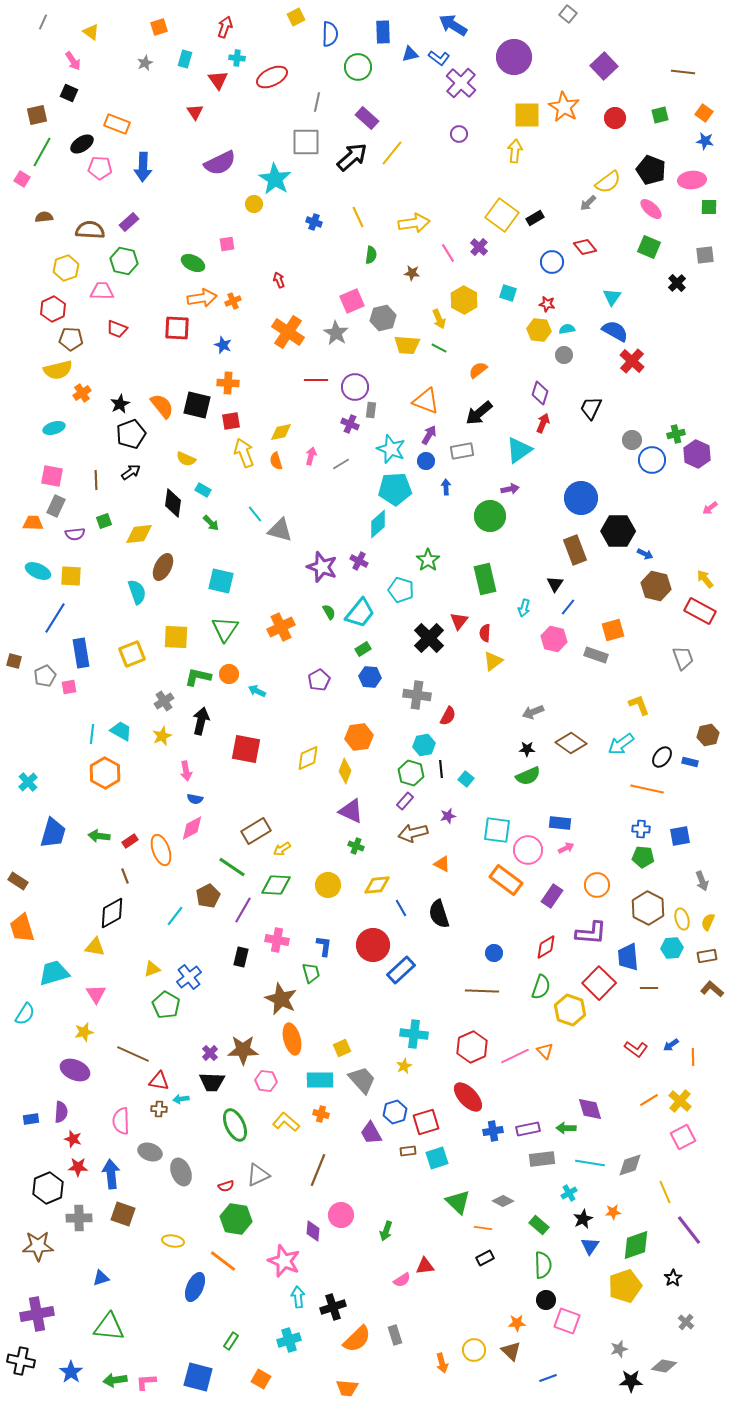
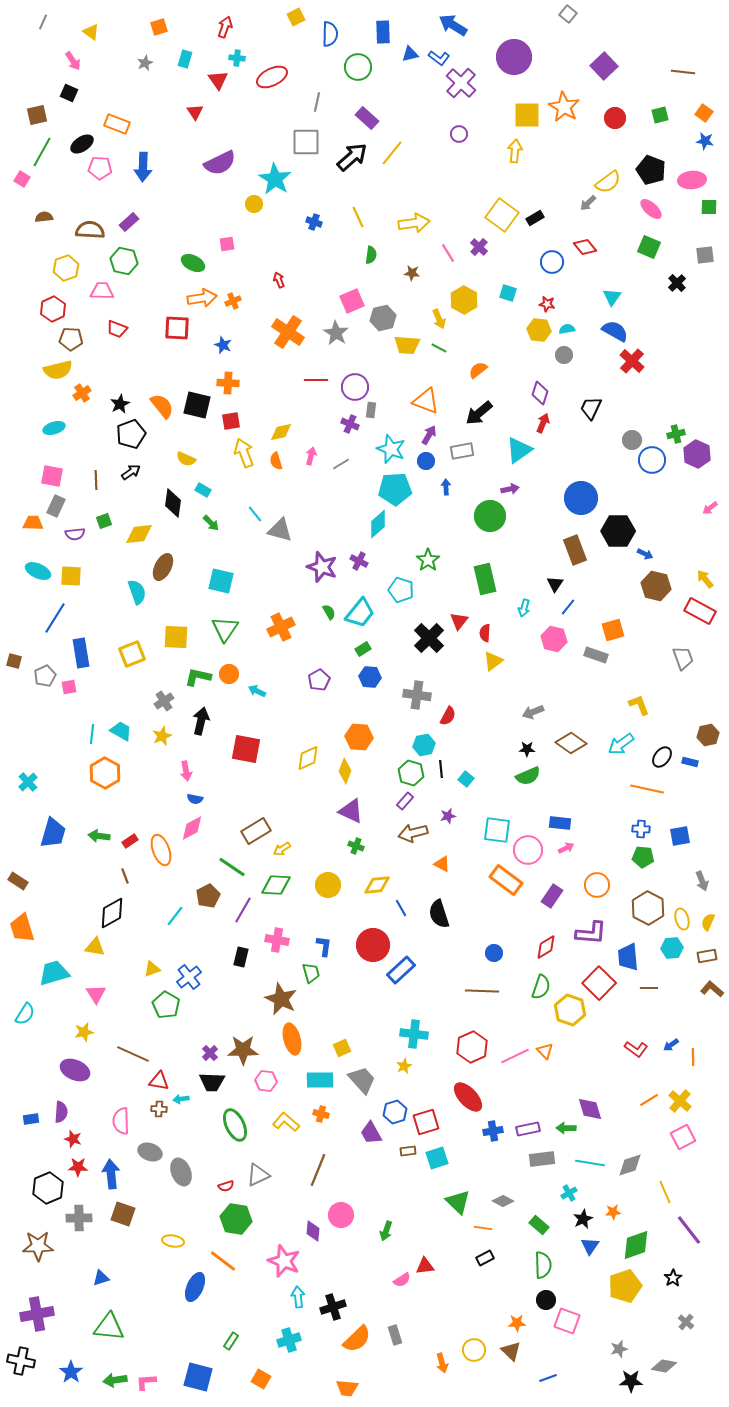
orange hexagon at (359, 737): rotated 12 degrees clockwise
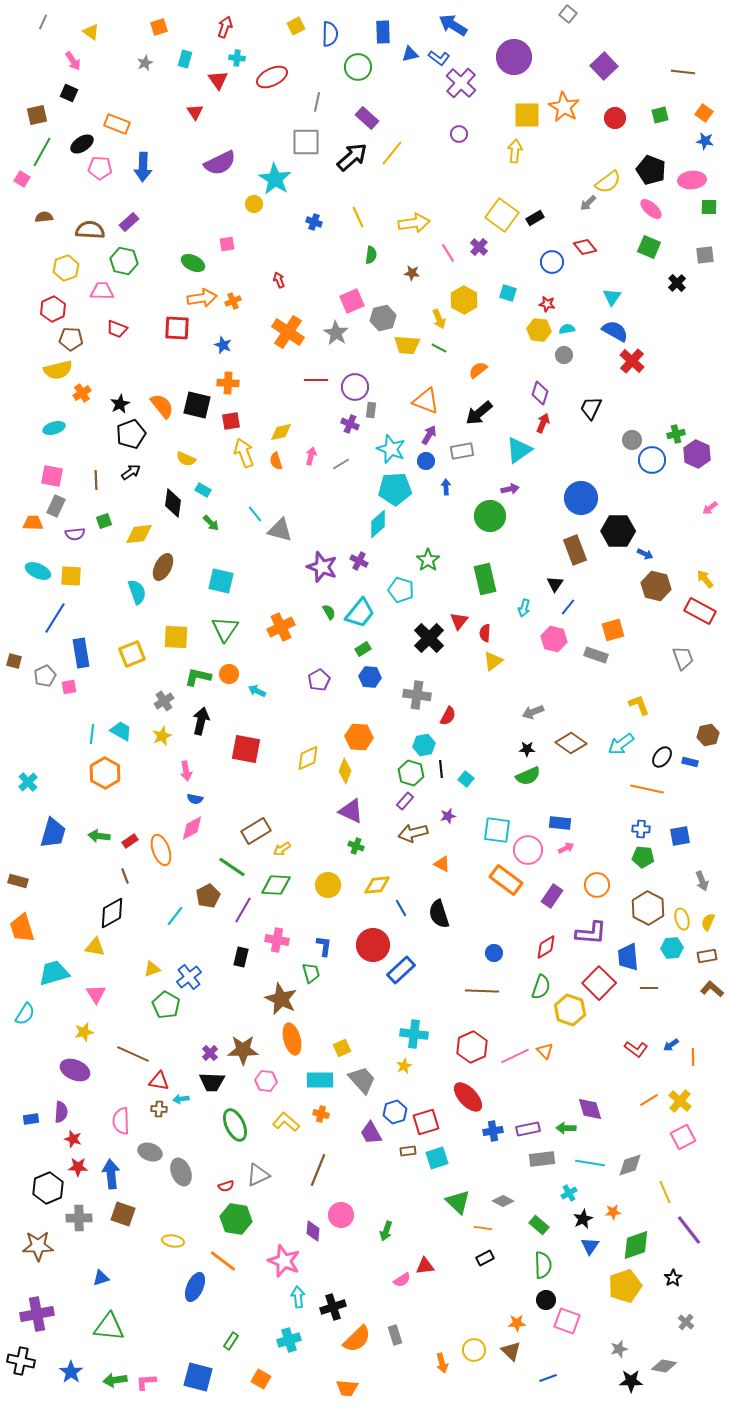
yellow square at (296, 17): moved 9 px down
brown rectangle at (18, 881): rotated 18 degrees counterclockwise
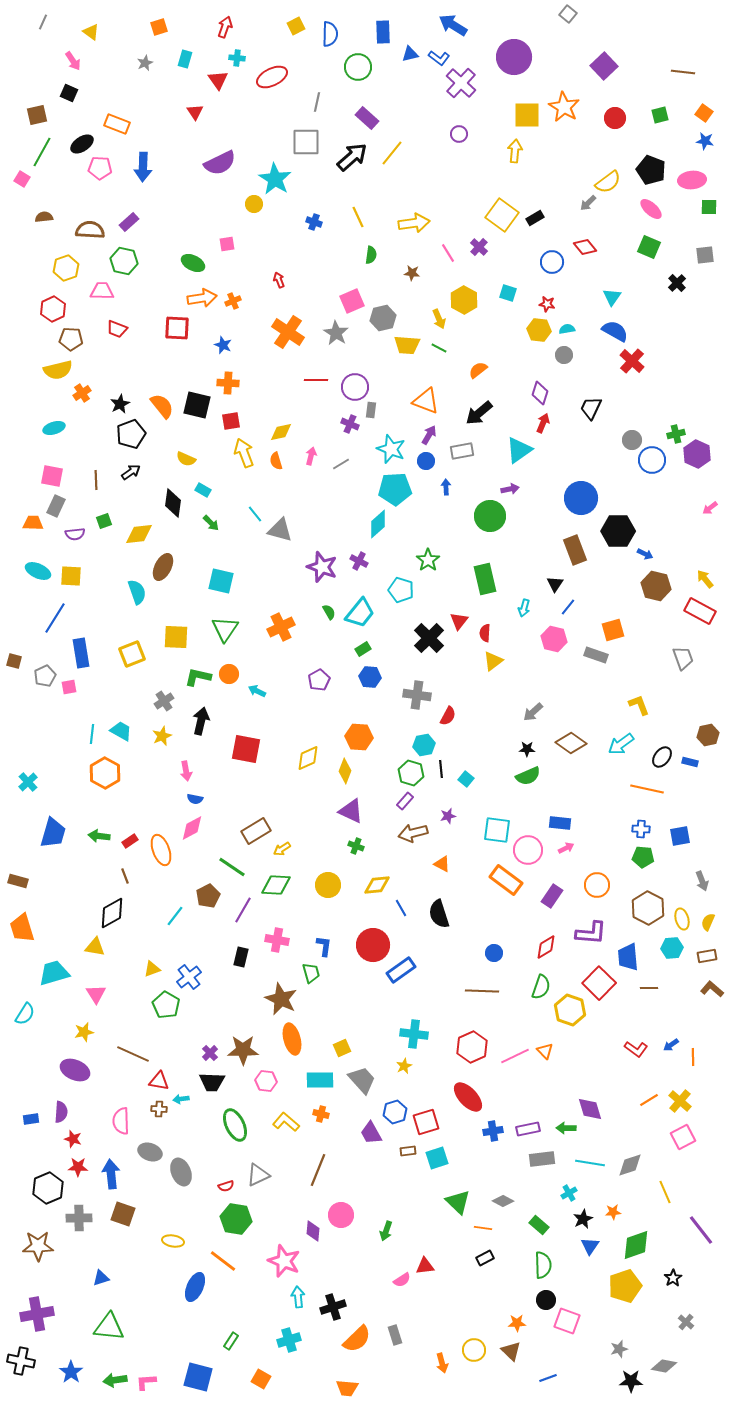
gray arrow at (533, 712): rotated 20 degrees counterclockwise
blue rectangle at (401, 970): rotated 8 degrees clockwise
purple line at (689, 1230): moved 12 px right
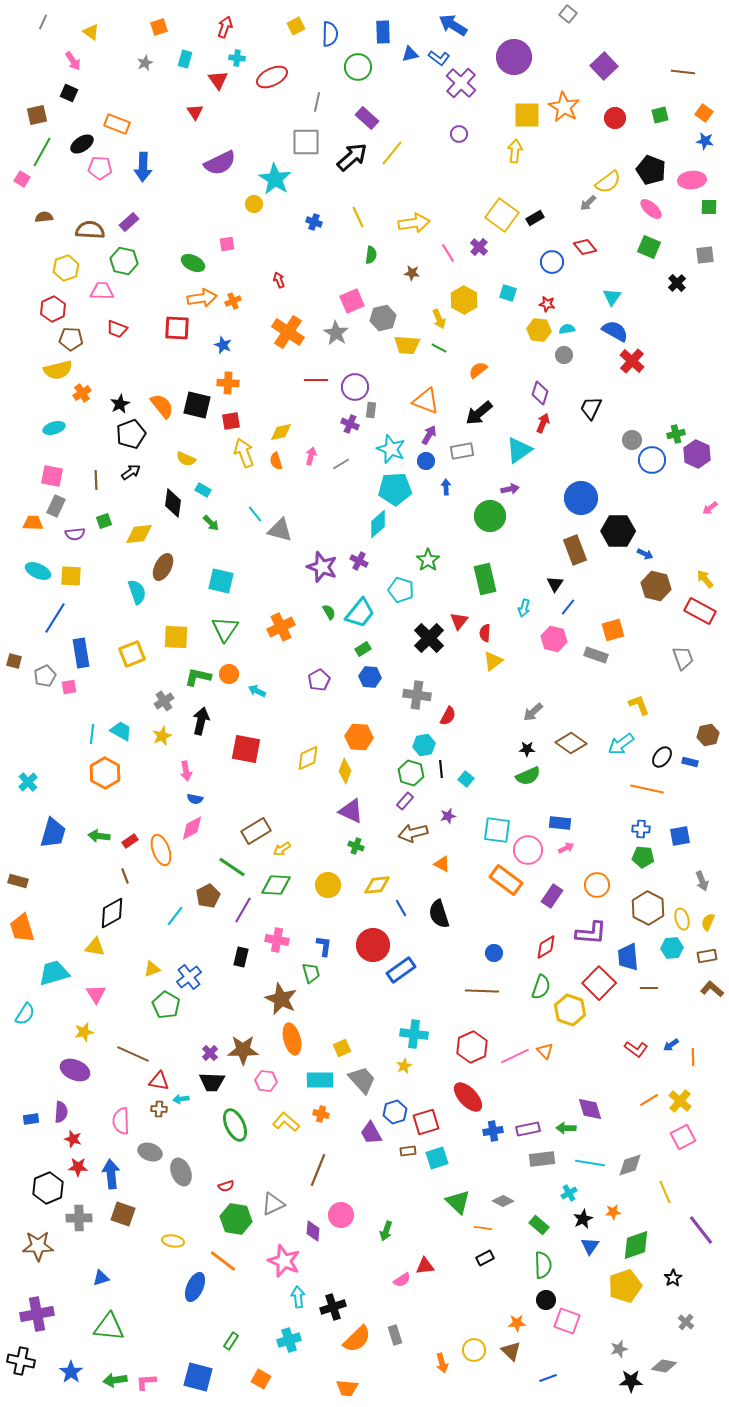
gray triangle at (258, 1175): moved 15 px right, 29 px down
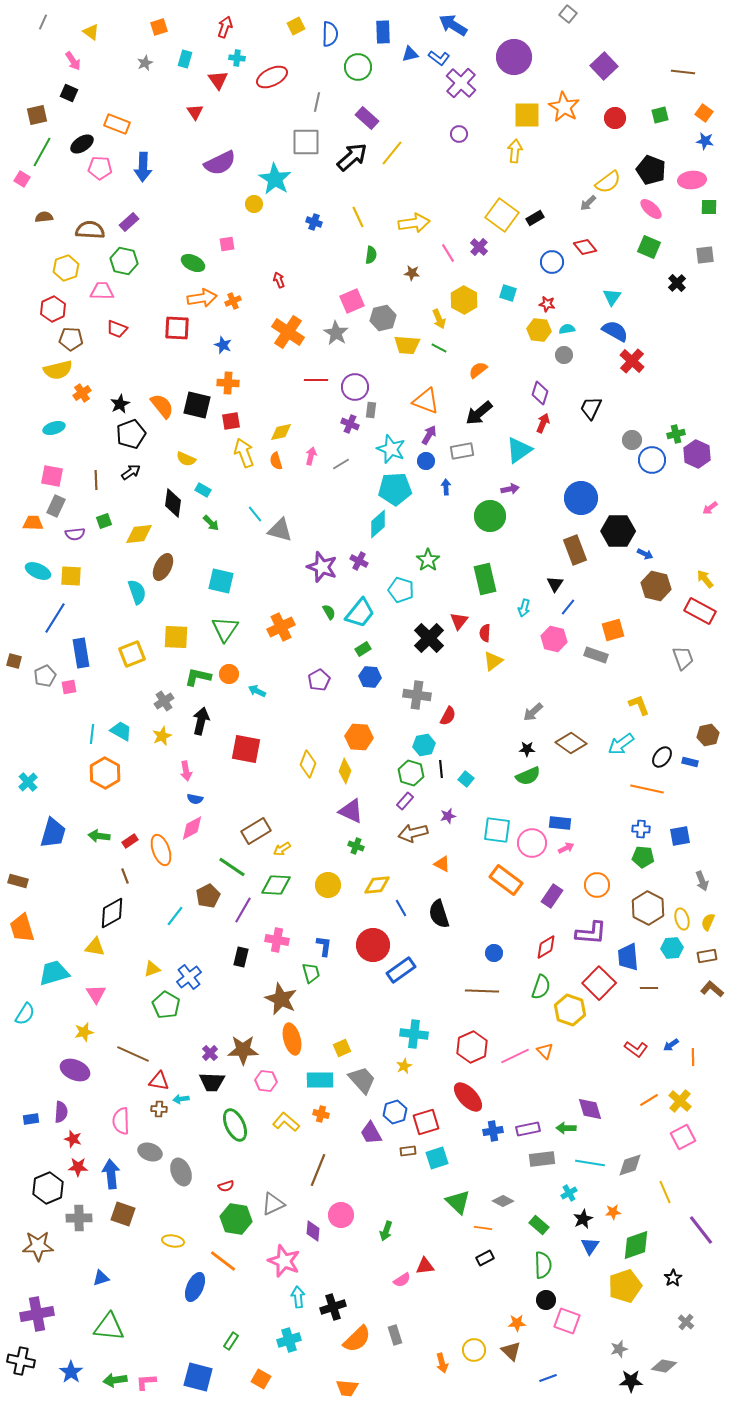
yellow diamond at (308, 758): moved 6 px down; rotated 44 degrees counterclockwise
pink circle at (528, 850): moved 4 px right, 7 px up
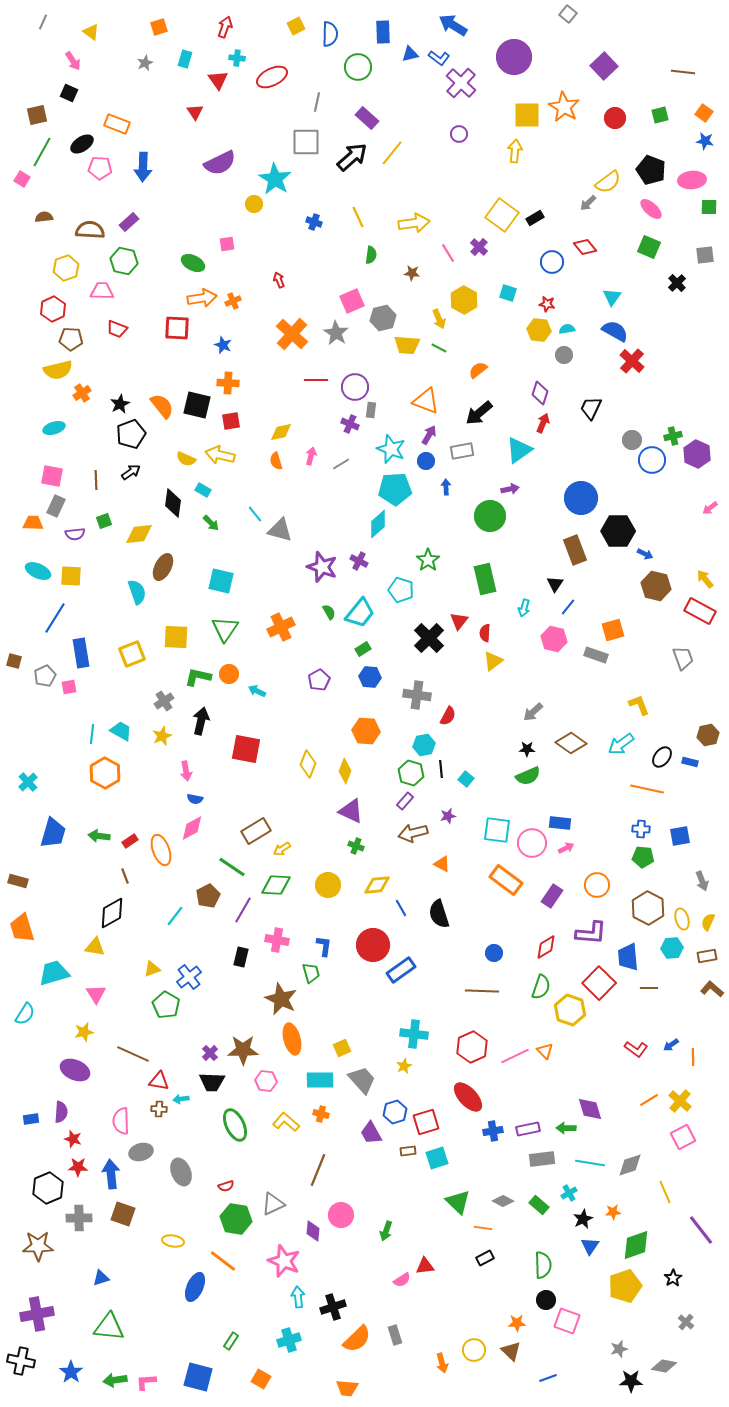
orange cross at (288, 332): moved 4 px right, 2 px down; rotated 8 degrees clockwise
green cross at (676, 434): moved 3 px left, 2 px down
yellow arrow at (244, 453): moved 24 px left, 2 px down; rotated 56 degrees counterclockwise
orange hexagon at (359, 737): moved 7 px right, 6 px up
gray ellipse at (150, 1152): moved 9 px left; rotated 35 degrees counterclockwise
green rectangle at (539, 1225): moved 20 px up
